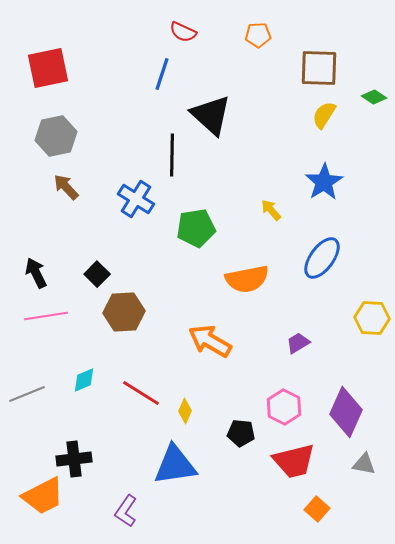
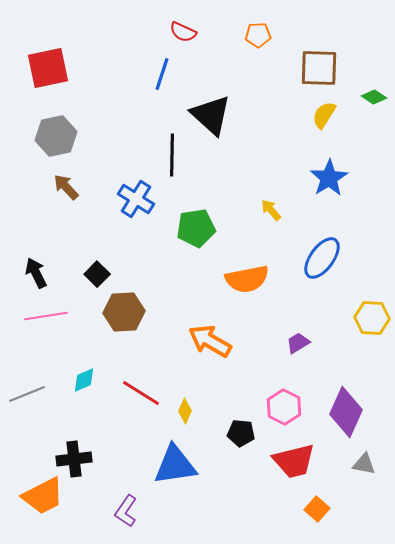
blue star: moved 5 px right, 4 px up
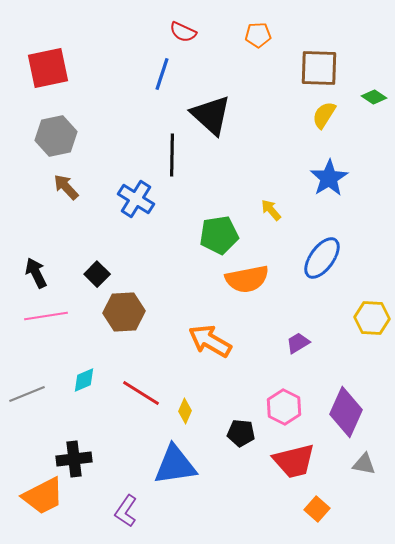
green pentagon: moved 23 px right, 7 px down
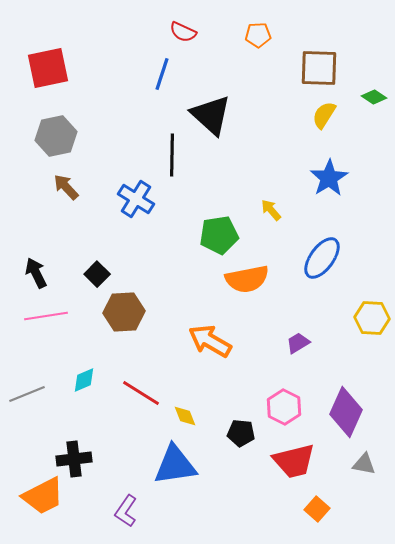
yellow diamond: moved 5 px down; rotated 45 degrees counterclockwise
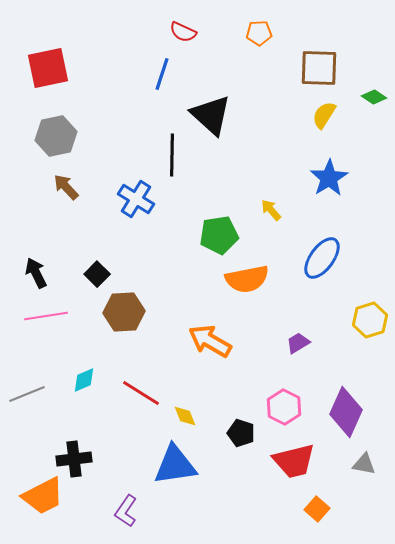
orange pentagon: moved 1 px right, 2 px up
yellow hexagon: moved 2 px left, 2 px down; rotated 20 degrees counterclockwise
black pentagon: rotated 12 degrees clockwise
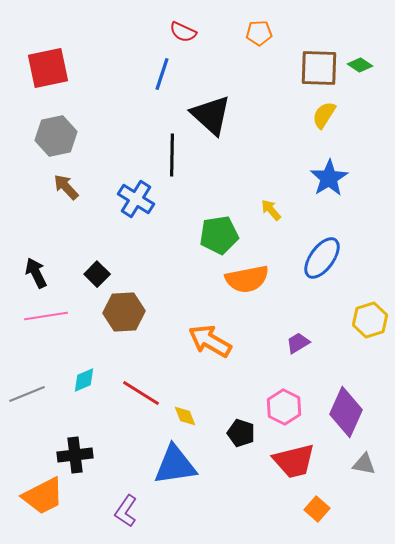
green diamond: moved 14 px left, 32 px up
black cross: moved 1 px right, 4 px up
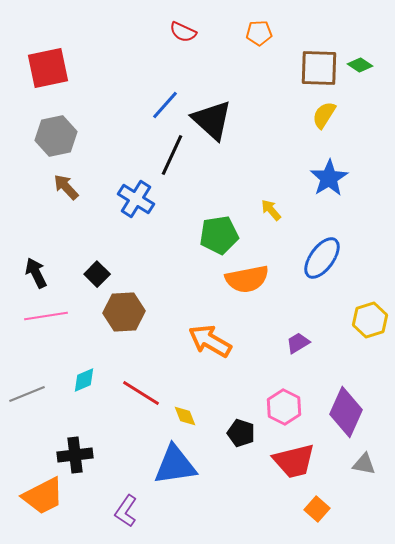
blue line: moved 3 px right, 31 px down; rotated 24 degrees clockwise
black triangle: moved 1 px right, 5 px down
black line: rotated 24 degrees clockwise
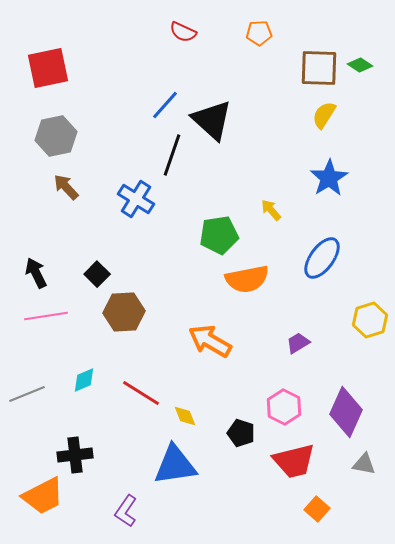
black line: rotated 6 degrees counterclockwise
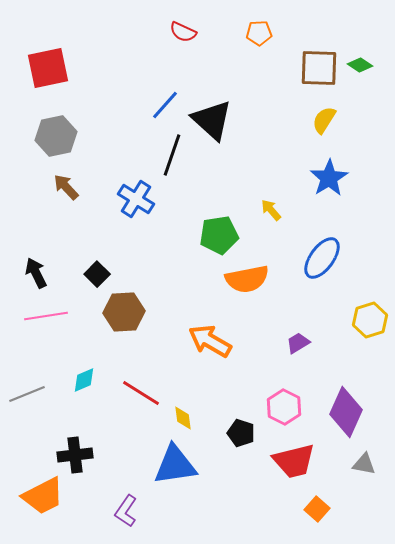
yellow semicircle: moved 5 px down
yellow diamond: moved 2 px left, 2 px down; rotated 15 degrees clockwise
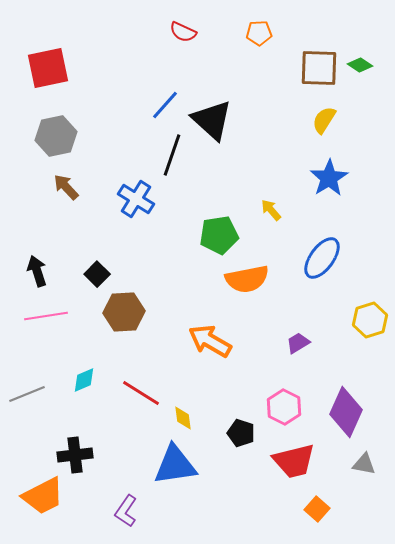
black arrow: moved 1 px right, 2 px up; rotated 8 degrees clockwise
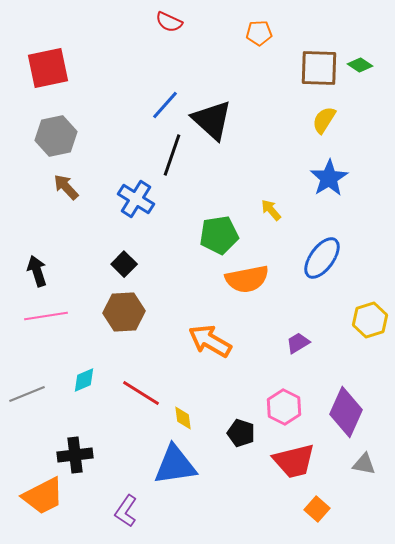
red semicircle: moved 14 px left, 10 px up
black square: moved 27 px right, 10 px up
